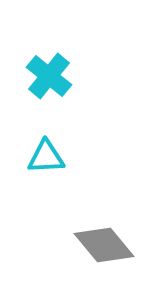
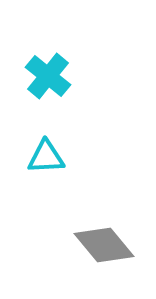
cyan cross: moved 1 px left
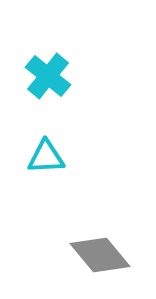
gray diamond: moved 4 px left, 10 px down
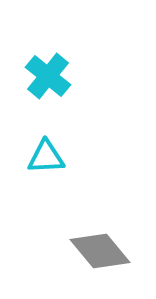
gray diamond: moved 4 px up
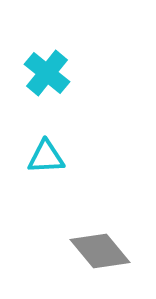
cyan cross: moved 1 px left, 3 px up
